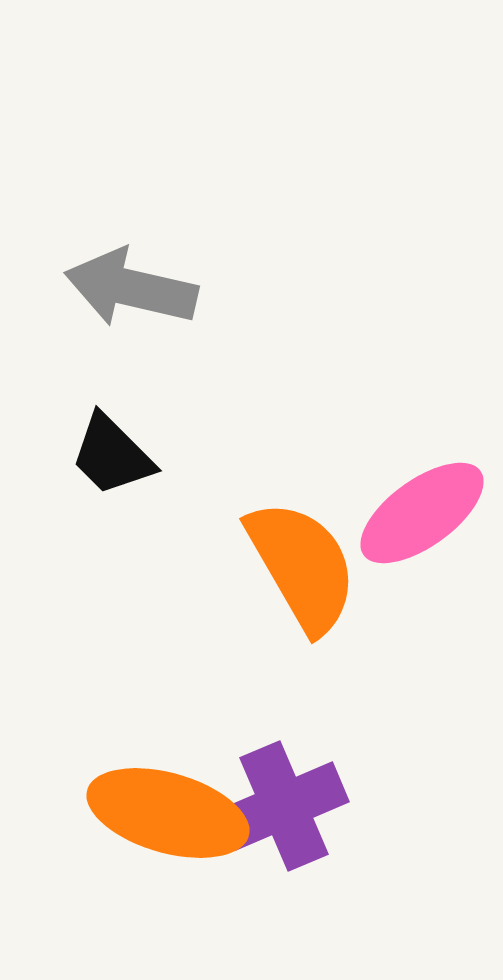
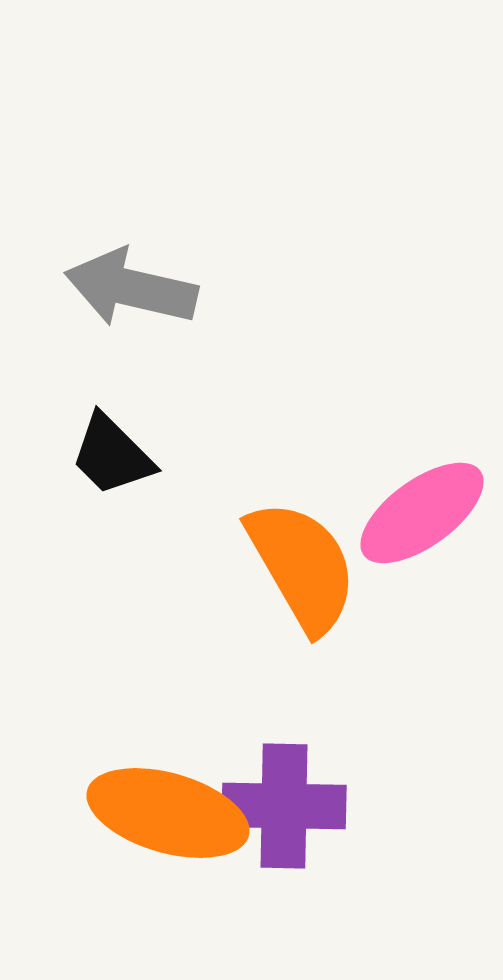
purple cross: rotated 24 degrees clockwise
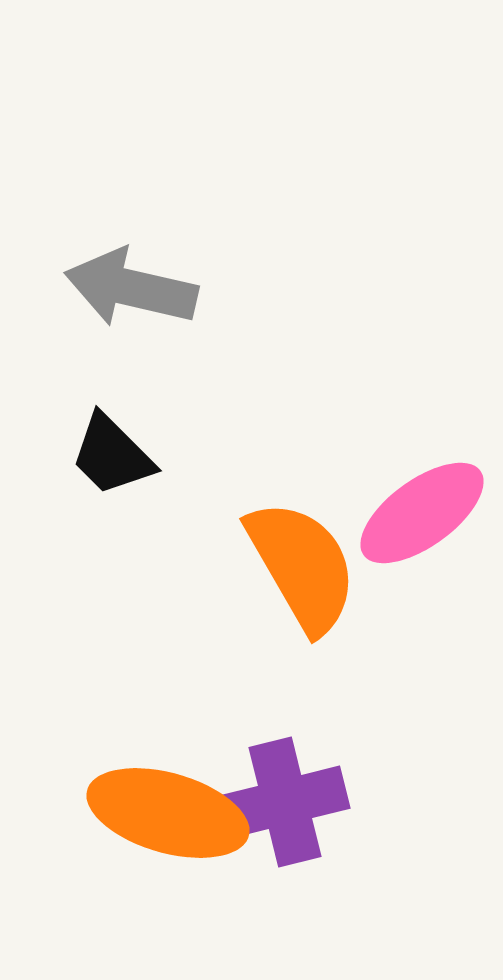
purple cross: moved 1 px right, 4 px up; rotated 15 degrees counterclockwise
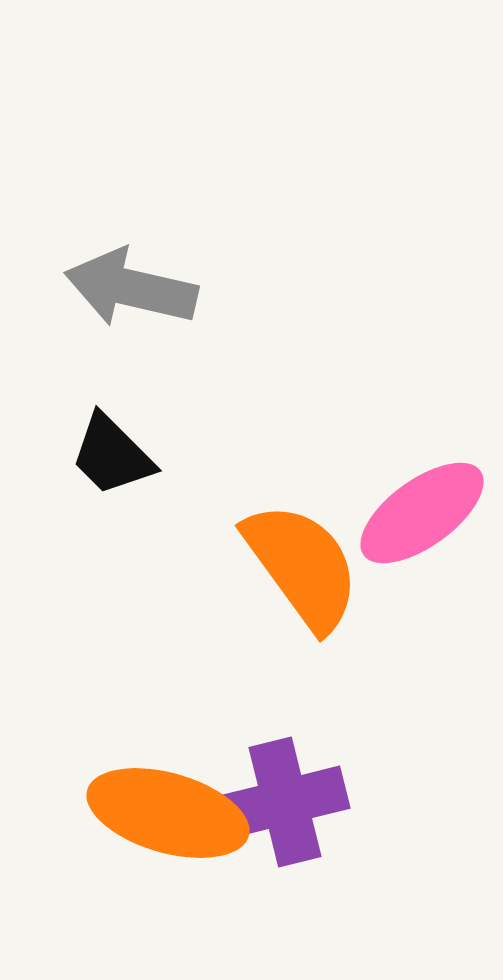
orange semicircle: rotated 6 degrees counterclockwise
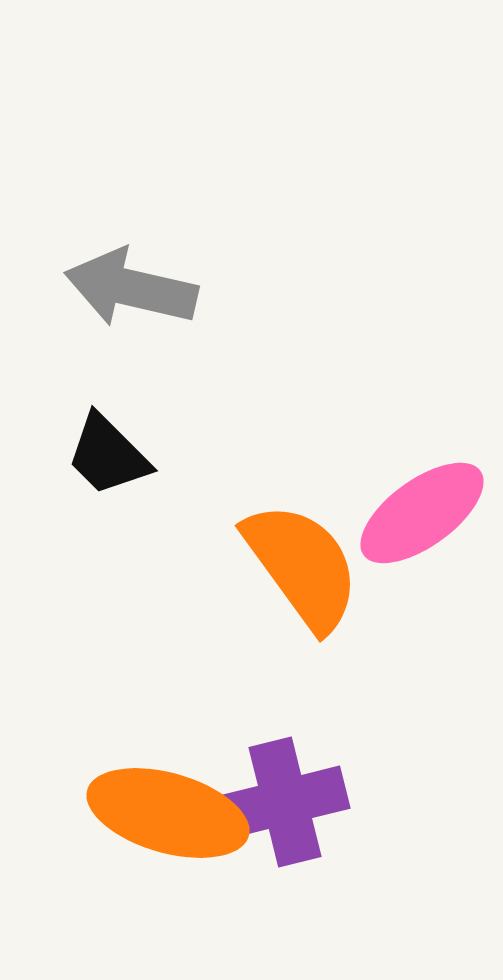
black trapezoid: moved 4 px left
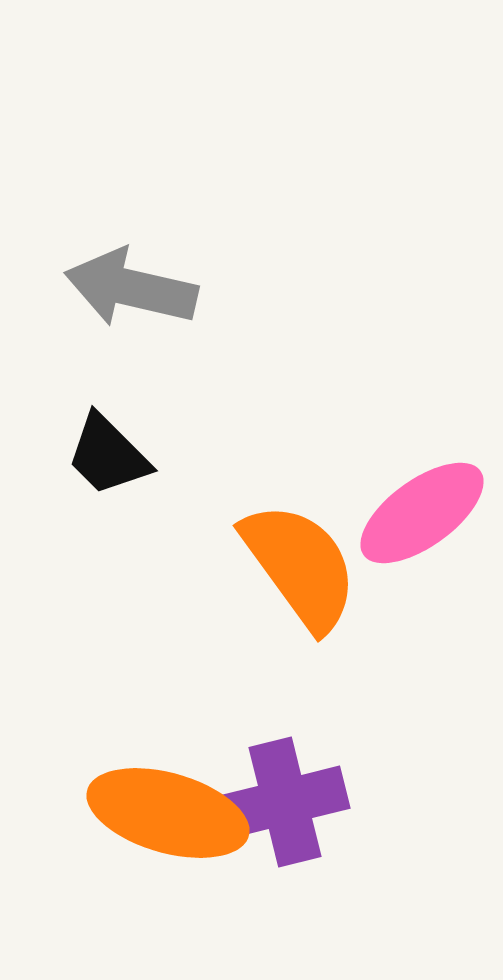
orange semicircle: moved 2 px left
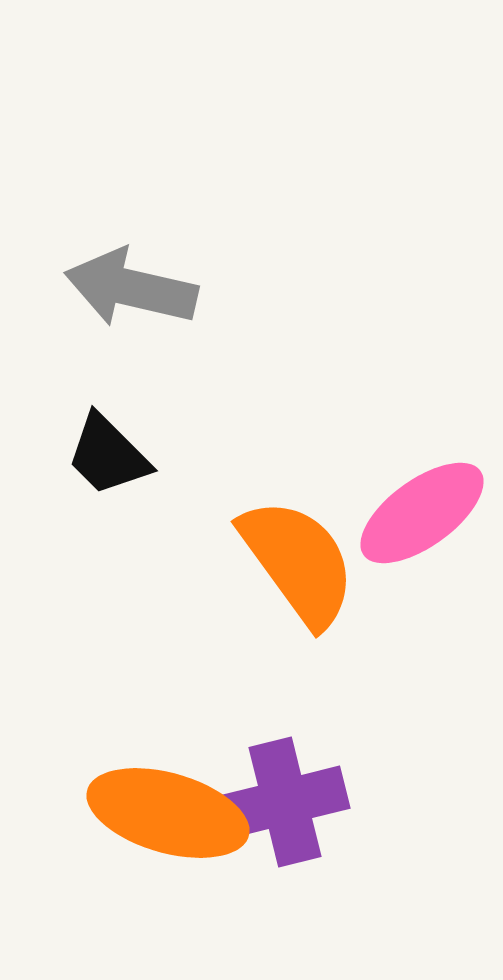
orange semicircle: moved 2 px left, 4 px up
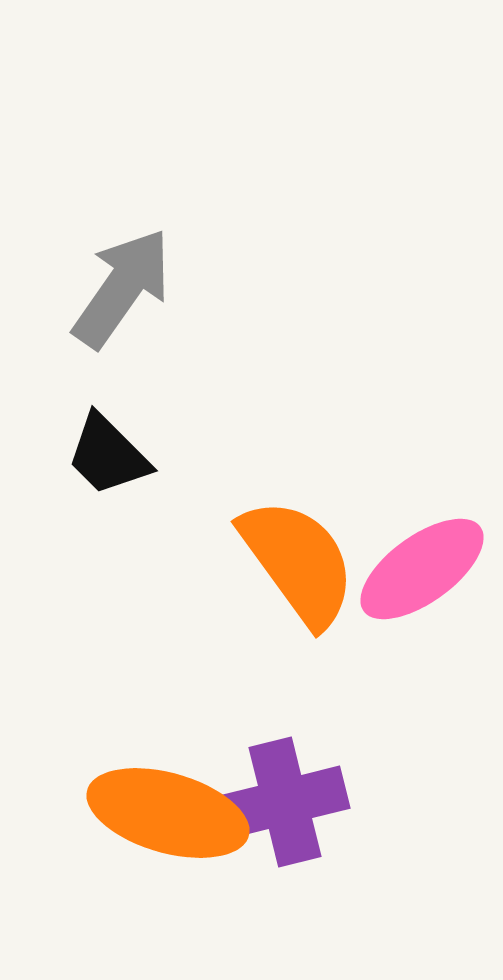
gray arrow: moved 9 px left; rotated 112 degrees clockwise
pink ellipse: moved 56 px down
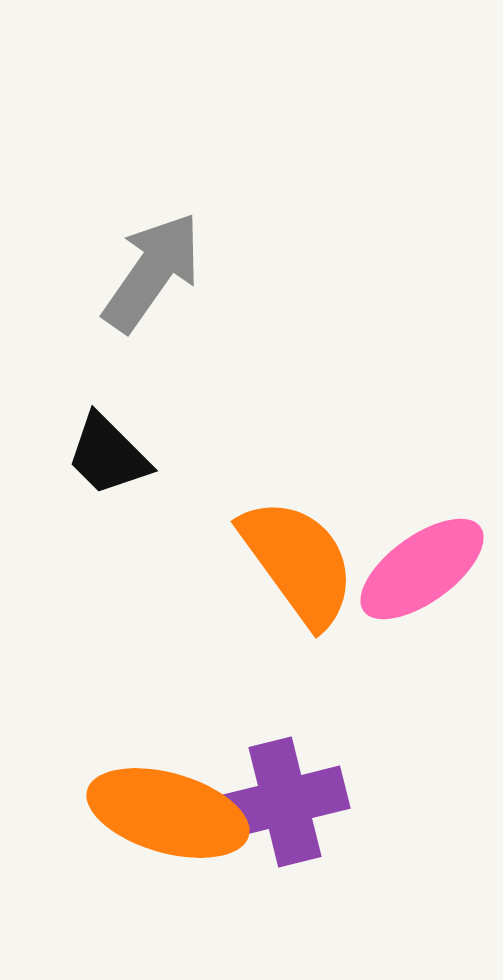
gray arrow: moved 30 px right, 16 px up
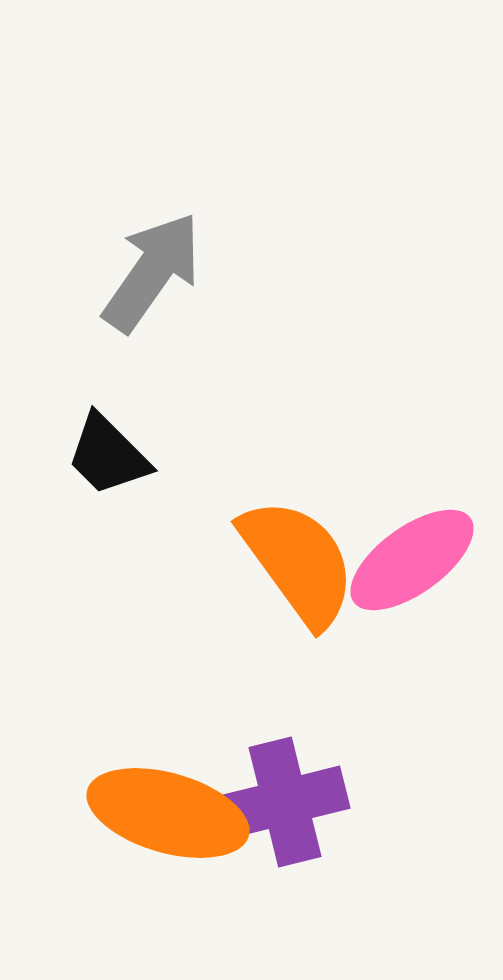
pink ellipse: moved 10 px left, 9 px up
